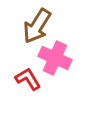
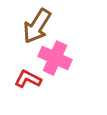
red L-shape: rotated 32 degrees counterclockwise
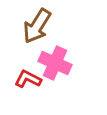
pink cross: moved 5 px down
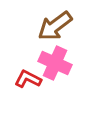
brown arrow: moved 18 px right; rotated 21 degrees clockwise
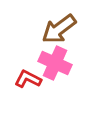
brown arrow: moved 4 px right, 3 px down
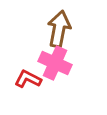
brown arrow: rotated 138 degrees clockwise
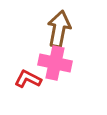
pink cross: rotated 12 degrees counterclockwise
